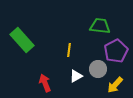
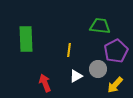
green rectangle: moved 4 px right, 1 px up; rotated 40 degrees clockwise
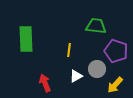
green trapezoid: moved 4 px left
purple pentagon: rotated 25 degrees counterclockwise
gray circle: moved 1 px left
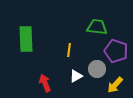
green trapezoid: moved 1 px right, 1 px down
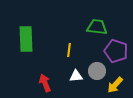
gray circle: moved 2 px down
white triangle: rotated 24 degrees clockwise
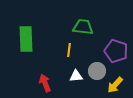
green trapezoid: moved 14 px left
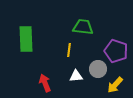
gray circle: moved 1 px right, 2 px up
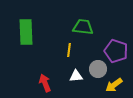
green rectangle: moved 7 px up
yellow arrow: moved 1 px left; rotated 12 degrees clockwise
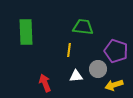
yellow arrow: rotated 18 degrees clockwise
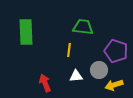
gray circle: moved 1 px right, 1 px down
